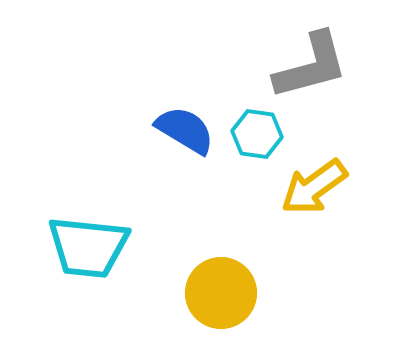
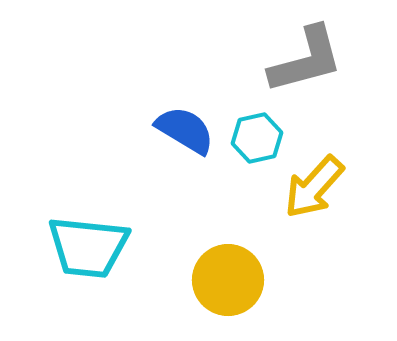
gray L-shape: moved 5 px left, 6 px up
cyan hexagon: moved 4 px down; rotated 21 degrees counterclockwise
yellow arrow: rotated 12 degrees counterclockwise
yellow circle: moved 7 px right, 13 px up
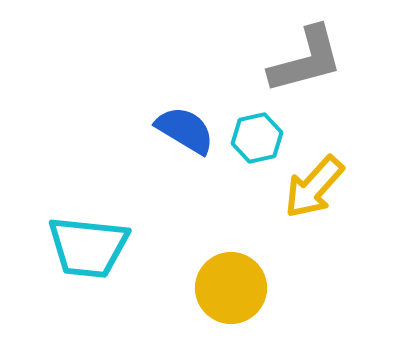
yellow circle: moved 3 px right, 8 px down
